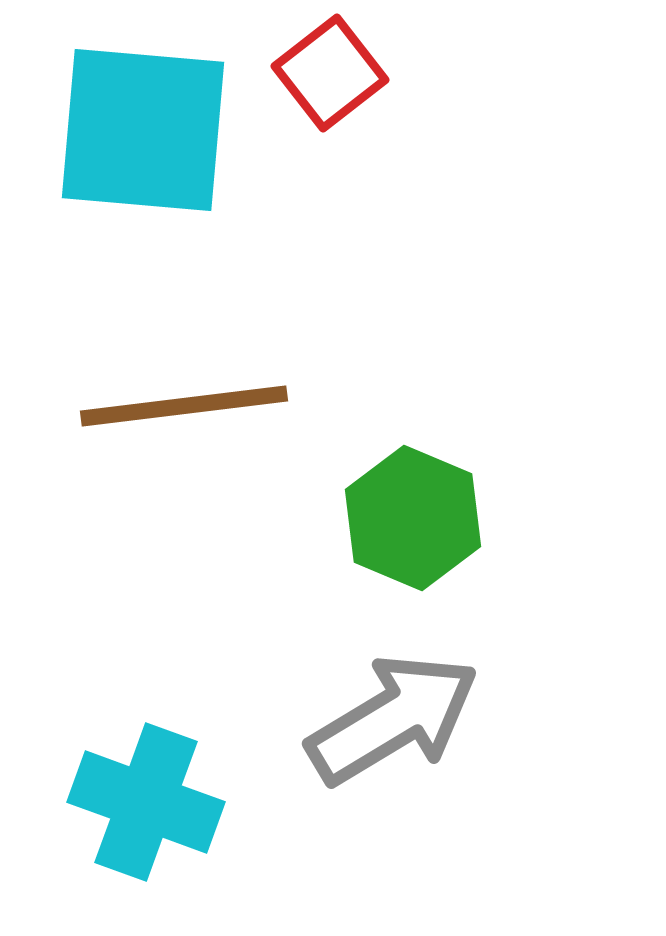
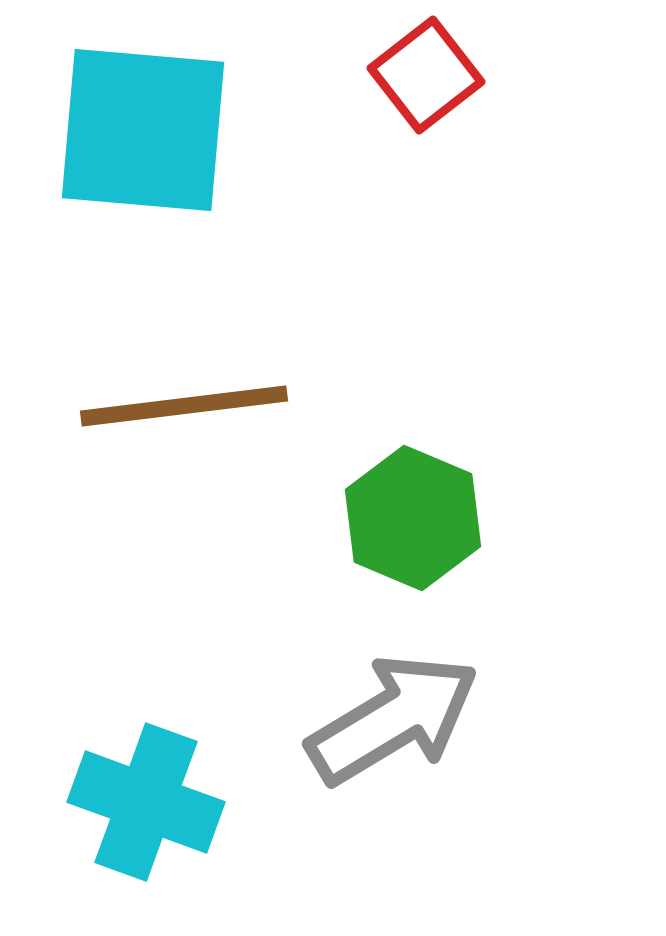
red square: moved 96 px right, 2 px down
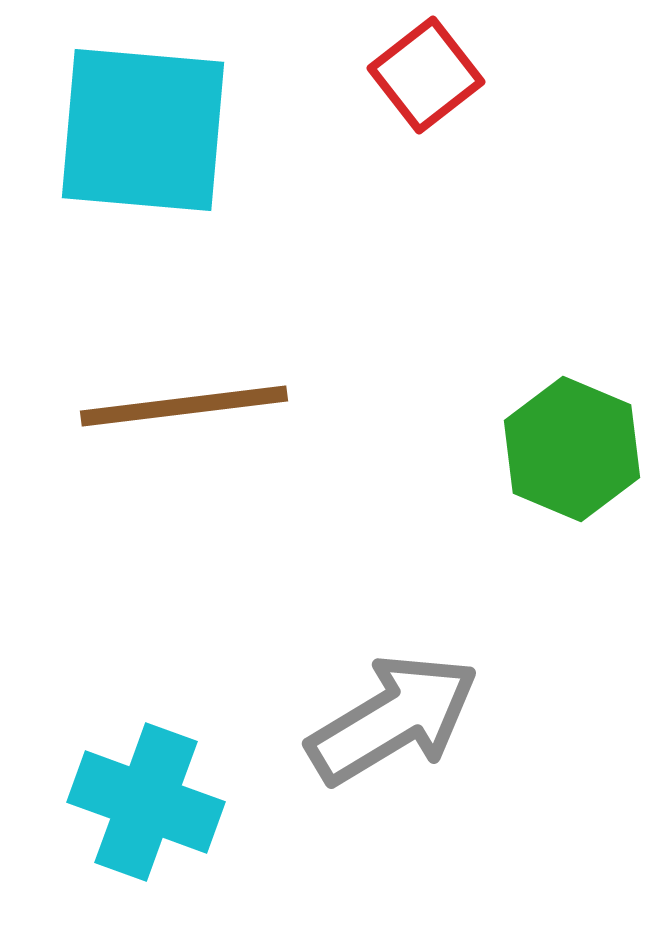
green hexagon: moved 159 px right, 69 px up
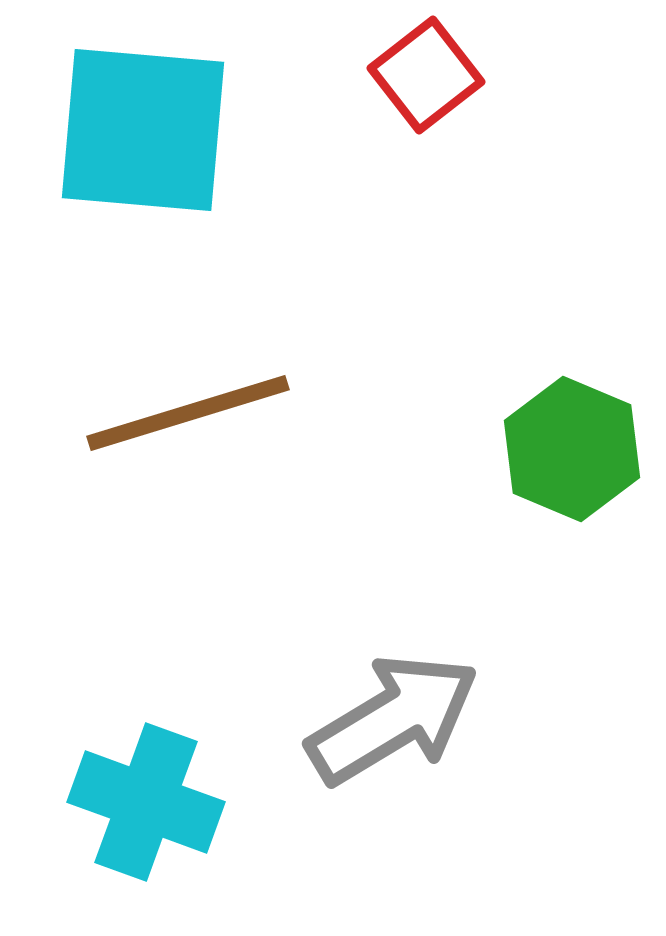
brown line: moved 4 px right, 7 px down; rotated 10 degrees counterclockwise
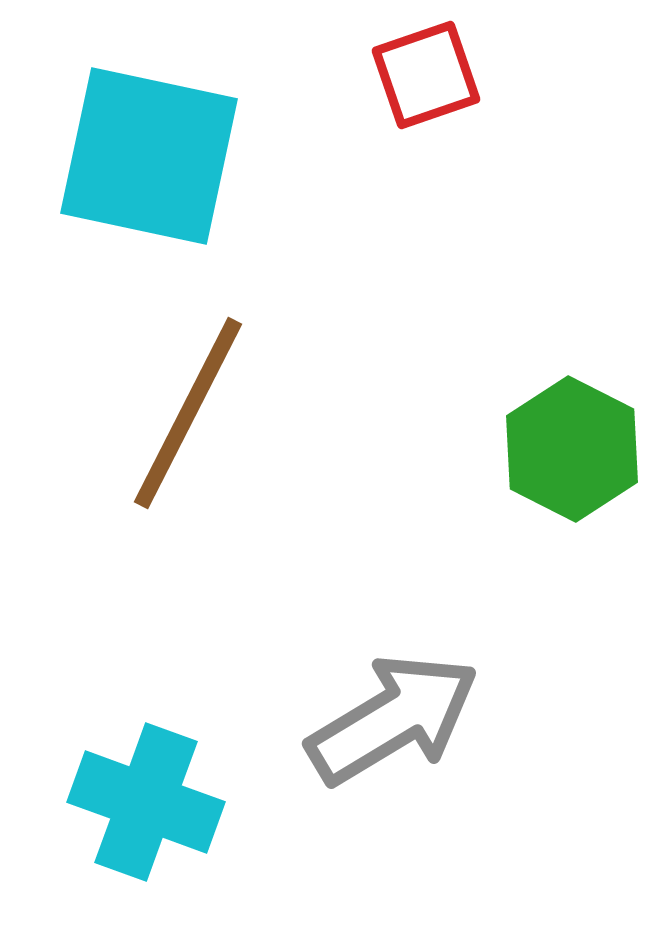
red square: rotated 19 degrees clockwise
cyan square: moved 6 px right, 26 px down; rotated 7 degrees clockwise
brown line: rotated 46 degrees counterclockwise
green hexagon: rotated 4 degrees clockwise
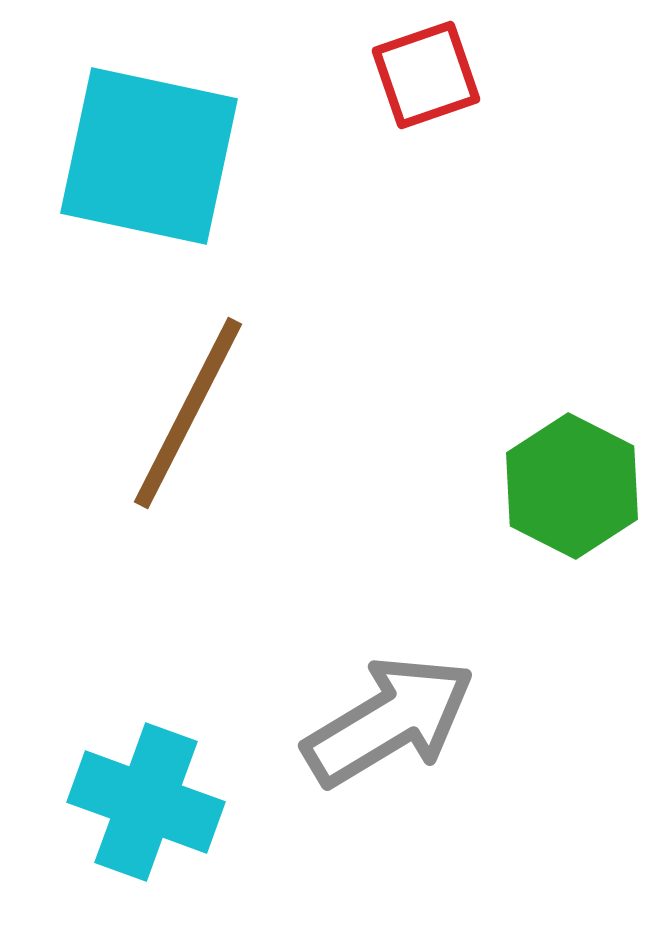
green hexagon: moved 37 px down
gray arrow: moved 4 px left, 2 px down
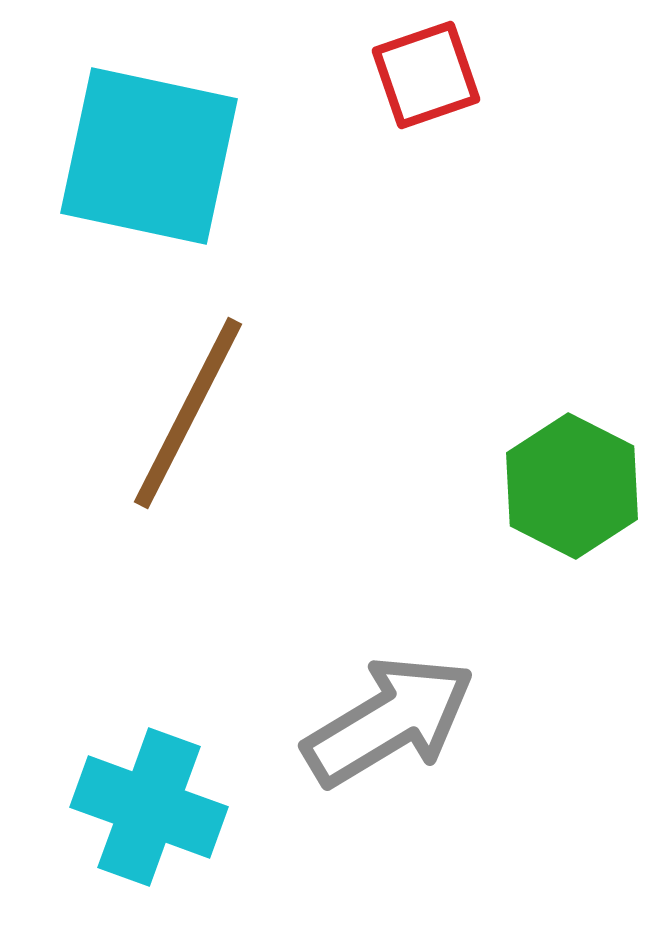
cyan cross: moved 3 px right, 5 px down
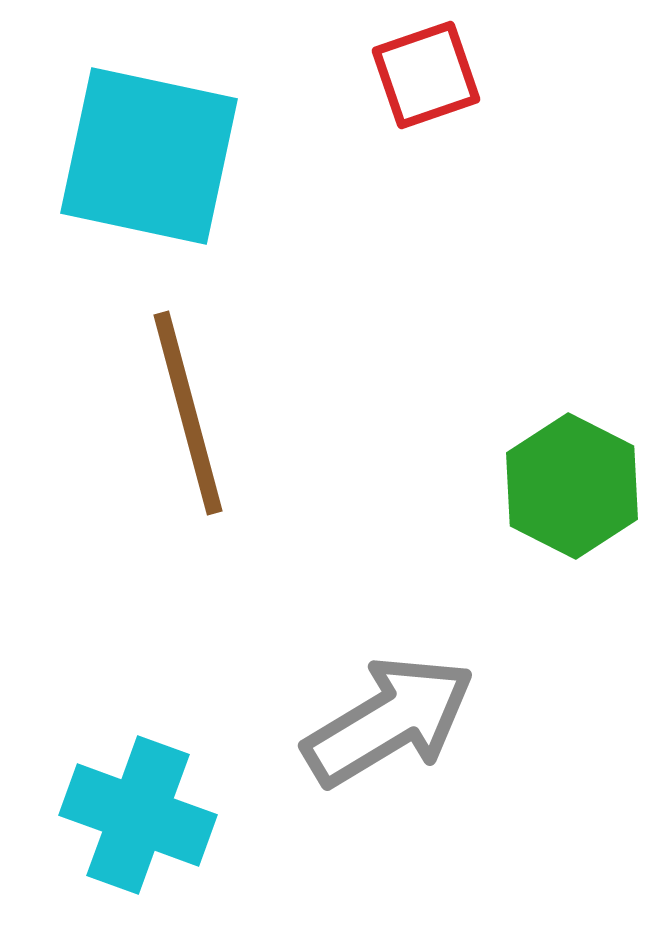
brown line: rotated 42 degrees counterclockwise
cyan cross: moved 11 px left, 8 px down
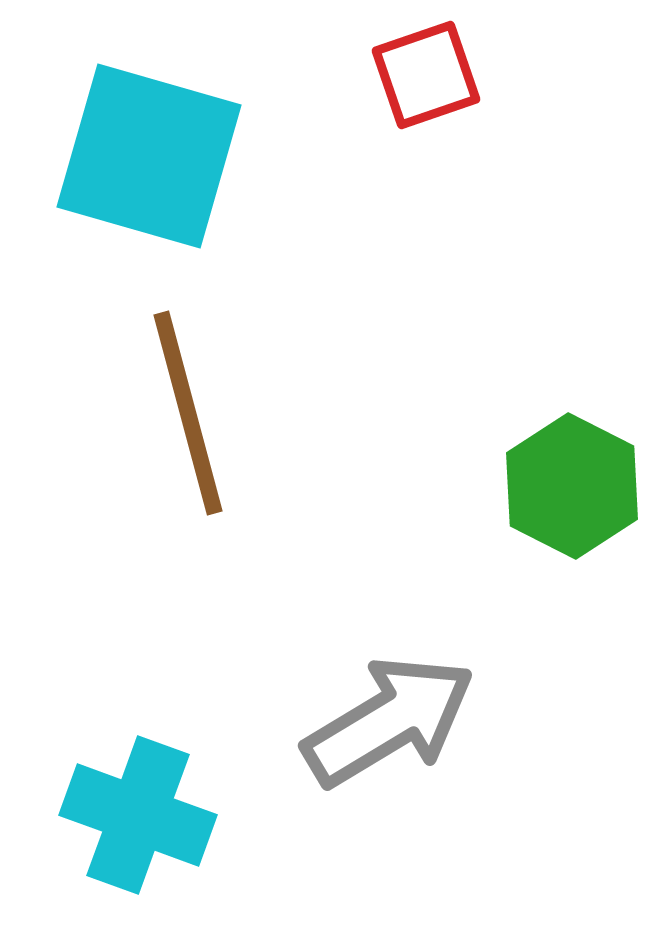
cyan square: rotated 4 degrees clockwise
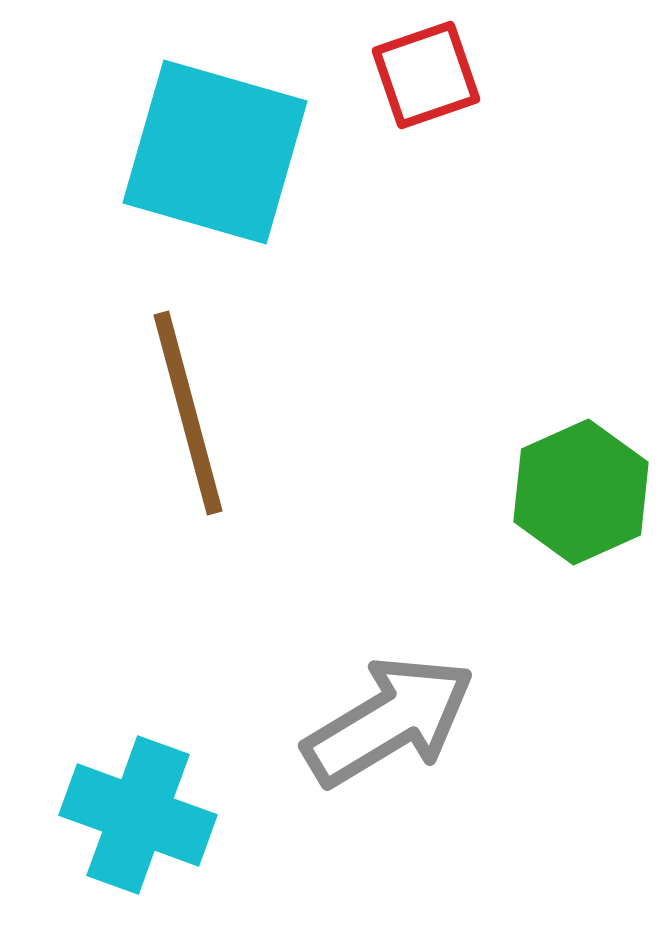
cyan square: moved 66 px right, 4 px up
green hexagon: moved 9 px right, 6 px down; rotated 9 degrees clockwise
